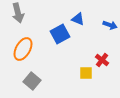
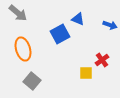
gray arrow: rotated 36 degrees counterclockwise
orange ellipse: rotated 45 degrees counterclockwise
red cross: rotated 16 degrees clockwise
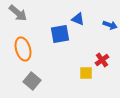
blue square: rotated 18 degrees clockwise
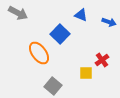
gray arrow: rotated 12 degrees counterclockwise
blue triangle: moved 3 px right, 4 px up
blue arrow: moved 1 px left, 3 px up
blue square: rotated 36 degrees counterclockwise
orange ellipse: moved 16 px right, 4 px down; rotated 20 degrees counterclockwise
gray square: moved 21 px right, 5 px down
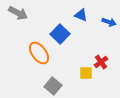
red cross: moved 1 px left, 2 px down
